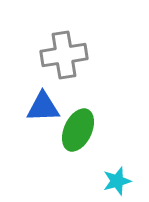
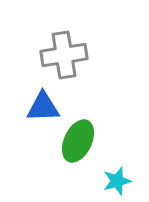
green ellipse: moved 11 px down
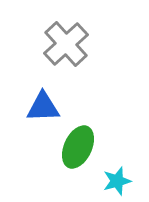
gray cross: moved 2 px right, 11 px up; rotated 33 degrees counterclockwise
green ellipse: moved 6 px down
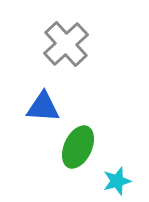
blue triangle: rotated 6 degrees clockwise
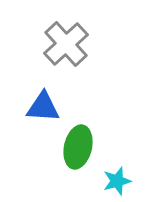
green ellipse: rotated 12 degrees counterclockwise
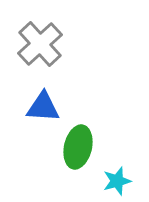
gray cross: moved 26 px left
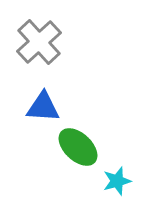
gray cross: moved 1 px left, 2 px up
green ellipse: rotated 60 degrees counterclockwise
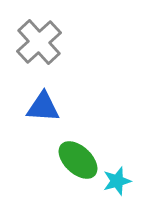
green ellipse: moved 13 px down
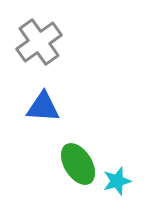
gray cross: rotated 6 degrees clockwise
green ellipse: moved 4 px down; rotated 15 degrees clockwise
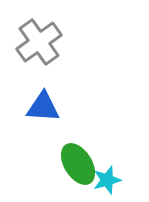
cyan star: moved 10 px left, 1 px up
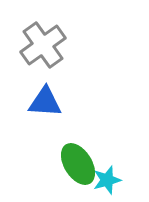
gray cross: moved 4 px right, 3 px down
blue triangle: moved 2 px right, 5 px up
